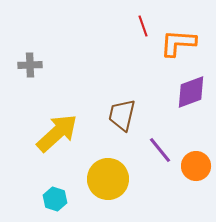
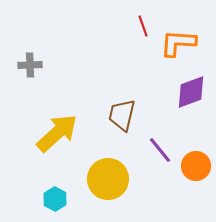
cyan hexagon: rotated 10 degrees clockwise
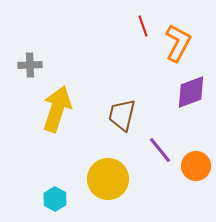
orange L-shape: rotated 114 degrees clockwise
yellow arrow: moved 24 px up; rotated 30 degrees counterclockwise
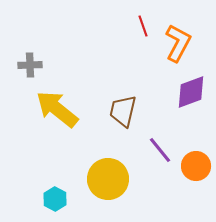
yellow arrow: rotated 69 degrees counterclockwise
brown trapezoid: moved 1 px right, 4 px up
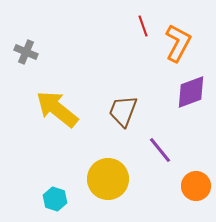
gray cross: moved 4 px left, 13 px up; rotated 25 degrees clockwise
brown trapezoid: rotated 8 degrees clockwise
orange circle: moved 20 px down
cyan hexagon: rotated 10 degrees counterclockwise
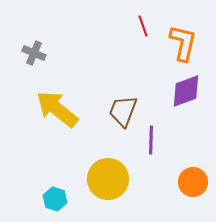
orange L-shape: moved 5 px right; rotated 15 degrees counterclockwise
gray cross: moved 8 px right, 1 px down
purple diamond: moved 5 px left, 1 px up
purple line: moved 9 px left, 10 px up; rotated 40 degrees clockwise
orange circle: moved 3 px left, 4 px up
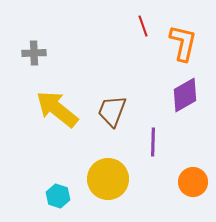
gray cross: rotated 25 degrees counterclockwise
purple diamond: moved 1 px left, 4 px down; rotated 9 degrees counterclockwise
brown trapezoid: moved 11 px left
purple line: moved 2 px right, 2 px down
cyan hexagon: moved 3 px right, 3 px up
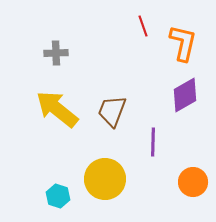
gray cross: moved 22 px right
yellow circle: moved 3 px left
